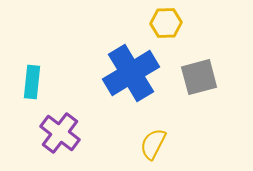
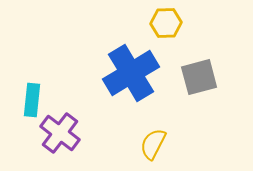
cyan rectangle: moved 18 px down
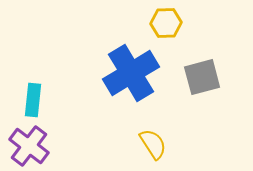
gray square: moved 3 px right
cyan rectangle: moved 1 px right
purple cross: moved 31 px left, 13 px down
yellow semicircle: rotated 120 degrees clockwise
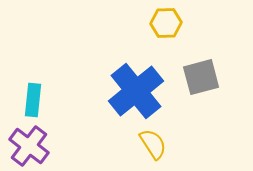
blue cross: moved 5 px right, 18 px down; rotated 8 degrees counterclockwise
gray square: moved 1 px left
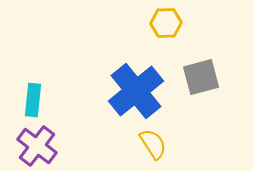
purple cross: moved 8 px right
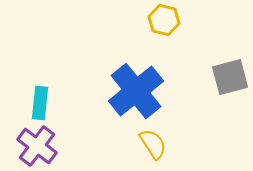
yellow hexagon: moved 2 px left, 3 px up; rotated 16 degrees clockwise
gray square: moved 29 px right
cyan rectangle: moved 7 px right, 3 px down
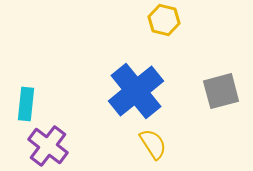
gray square: moved 9 px left, 14 px down
cyan rectangle: moved 14 px left, 1 px down
purple cross: moved 11 px right
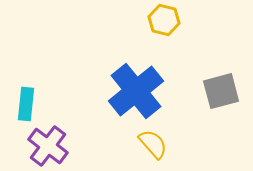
yellow semicircle: rotated 8 degrees counterclockwise
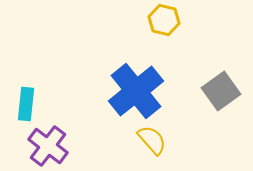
gray square: rotated 21 degrees counterclockwise
yellow semicircle: moved 1 px left, 4 px up
